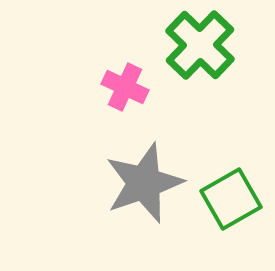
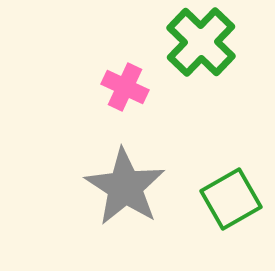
green cross: moved 1 px right, 3 px up
gray star: moved 19 px left, 4 px down; rotated 20 degrees counterclockwise
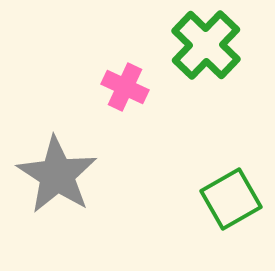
green cross: moved 5 px right, 3 px down
gray star: moved 68 px left, 12 px up
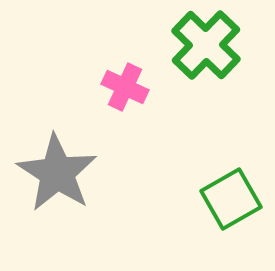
gray star: moved 2 px up
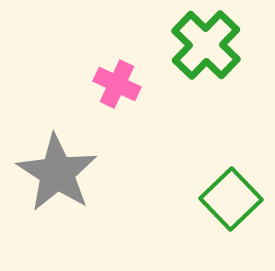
pink cross: moved 8 px left, 3 px up
green square: rotated 14 degrees counterclockwise
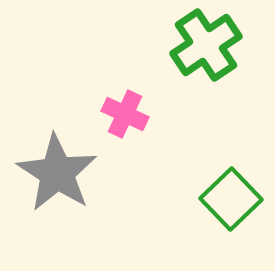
green cross: rotated 12 degrees clockwise
pink cross: moved 8 px right, 30 px down
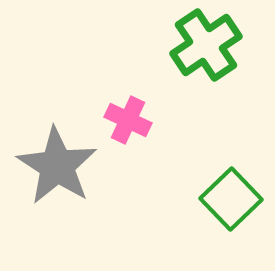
pink cross: moved 3 px right, 6 px down
gray star: moved 7 px up
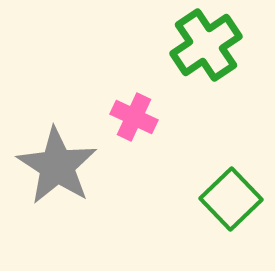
pink cross: moved 6 px right, 3 px up
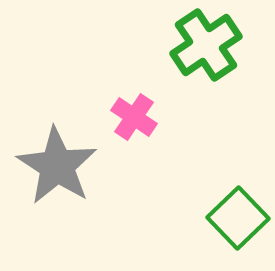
pink cross: rotated 9 degrees clockwise
green square: moved 7 px right, 19 px down
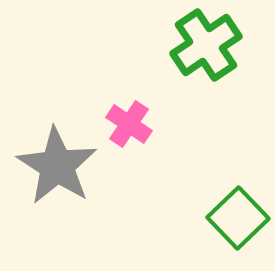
pink cross: moved 5 px left, 7 px down
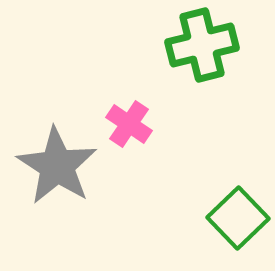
green cross: moved 4 px left; rotated 20 degrees clockwise
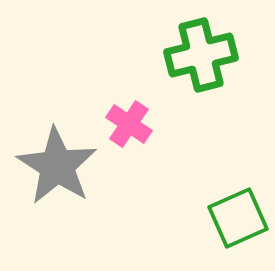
green cross: moved 1 px left, 10 px down
green square: rotated 20 degrees clockwise
